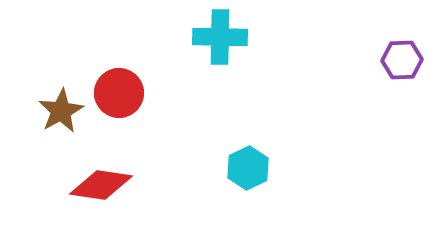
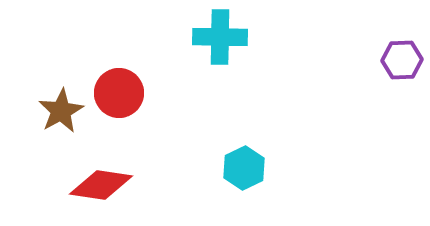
cyan hexagon: moved 4 px left
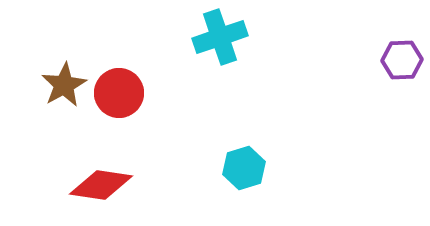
cyan cross: rotated 20 degrees counterclockwise
brown star: moved 3 px right, 26 px up
cyan hexagon: rotated 9 degrees clockwise
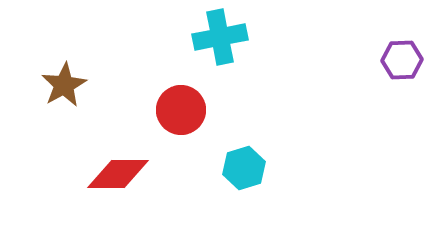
cyan cross: rotated 8 degrees clockwise
red circle: moved 62 px right, 17 px down
red diamond: moved 17 px right, 11 px up; rotated 8 degrees counterclockwise
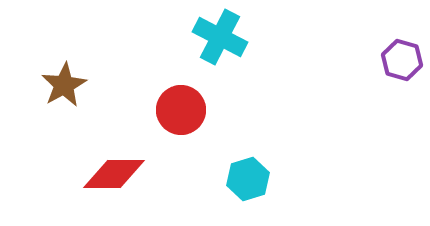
cyan cross: rotated 38 degrees clockwise
purple hexagon: rotated 18 degrees clockwise
cyan hexagon: moved 4 px right, 11 px down
red diamond: moved 4 px left
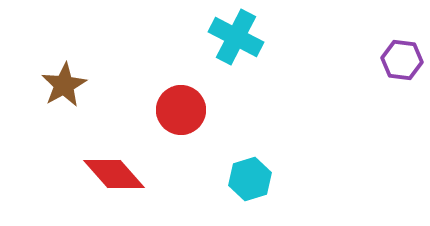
cyan cross: moved 16 px right
purple hexagon: rotated 9 degrees counterclockwise
red diamond: rotated 48 degrees clockwise
cyan hexagon: moved 2 px right
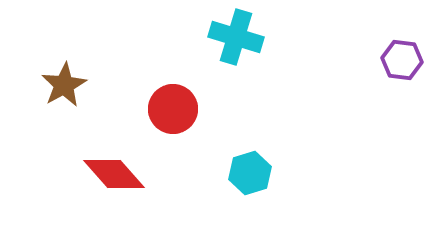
cyan cross: rotated 10 degrees counterclockwise
red circle: moved 8 px left, 1 px up
cyan hexagon: moved 6 px up
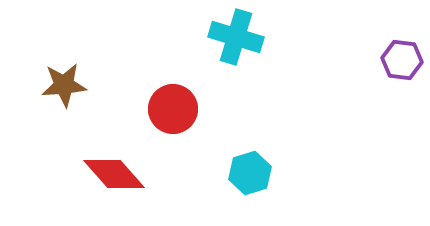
brown star: rotated 24 degrees clockwise
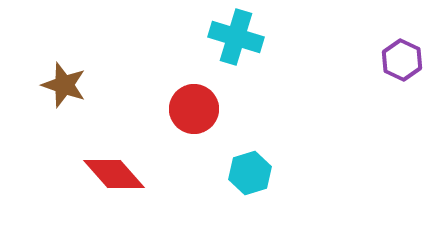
purple hexagon: rotated 18 degrees clockwise
brown star: rotated 24 degrees clockwise
red circle: moved 21 px right
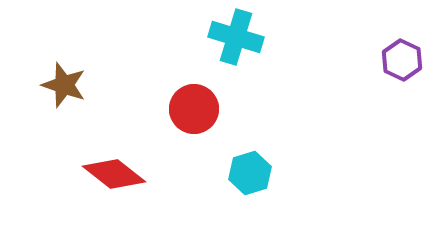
red diamond: rotated 10 degrees counterclockwise
